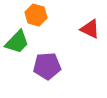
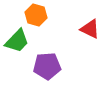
green trapezoid: moved 1 px up
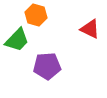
green trapezoid: moved 1 px up
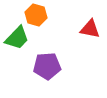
red triangle: rotated 15 degrees counterclockwise
green trapezoid: moved 2 px up
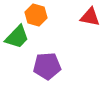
red triangle: moved 12 px up
green trapezoid: moved 1 px up
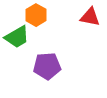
orange hexagon: rotated 15 degrees clockwise
green trapezoid: rotated 16 degrees clockwise
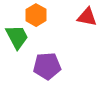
red triangle: moved 3 px left
green trapezoid: rotated 88 degrees counterclockwise
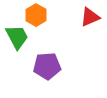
red triangle: moved 3 px right; rotated 35 degrees counterclockwise
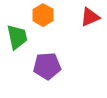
orange hexagon: moved 7 px right
green trapezoid: rotated 16 degrees clockwise
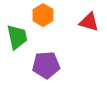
red triangle: moved 1 px left, 5 px down; rotated 40 degrees clockwise
purple pentagon: moved 1 px left, 1 px up
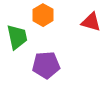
red triangle: moved 2 px right
